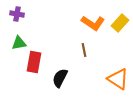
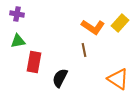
orange L-shape: moved 4 px down
green triangle: moved 1 px left, 2 px up
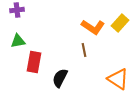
purple cross: moved 4 px up; rotated 16 degrees counterclockwise
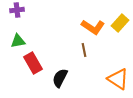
red rectangle: moved 1 px left, 1 px down; rotated 40 degrees counterclockwise
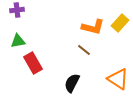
orange L-shape: rotated 20 degrees counterclockwise
brown line: rotated 40 degrees counterclockwise
black semicircle: moved 12 px right, 5 px down
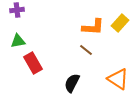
orange L-shape: rotated 10 degrees counterclockwise
brown line: moved 2 px right
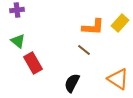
green triangle: rotated 49 degrees clockwise
brown line: moved 2 px left
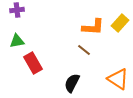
green triangle: moved 1 px left; rotated 49 degrees counterclockwise
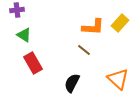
green triangle: moved 7 px right, 6 px up; rotated 42 degrees clockwise
orange triangle: rotated 10 degrees clockwise
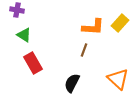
purple cross: rotated 16 degrees clockwise
brown line: rotated 72 degrees clockwise
